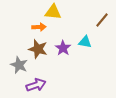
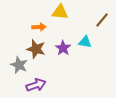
yellow triangle: moved 7 px right
brown star: moved 2 px left
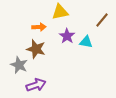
yellow triangle: rotated 18 degrees counterclockwise
cyan triangle: moved 1 px right
purple star: moved 4 px right, 12 px up
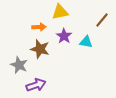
purple star: moved 3 px left
brown star: moved 4 px right
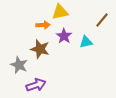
orange arrow: moved 4 px right, 2 px up
cyan triangle: rotated 24 degrees counterclockwise
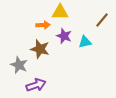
yellow triangle: rotated 12 degrees clockwise
purple star: rotated 14 degrees counterclockwise
cyan triangle: moved 1 px left
